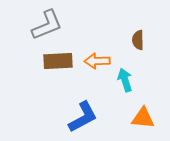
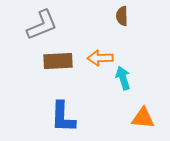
gray L-shape: moved 5 px left
brown semicircle: moved 16 px left, 24 px up
orange arrow: moved 3 px right, 3 px up
cyan arrow: moved 2 px left, 2 px up
blue L-shape: moved 20 px left; rotated 120 degrees clockwise
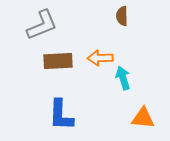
blue L-shape: moved 2 px left, 2 px up
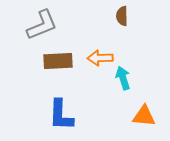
orange triangle: moved 1 px right, 2 px up
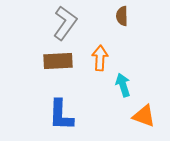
gray L-shape: moved 23 px right, 2 px up; rotated 32 degrees counterclockwise
orange arrow: rotated 95 degrees clockwise
cyan arrow: moved 7 px down
orange triangle: rotated 15 degrees clockwise
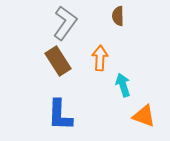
brown semicircle: moved 4 px left
brown rectangle: rotated 60 degrees clockwise
blue L-shape: moved 1 px left
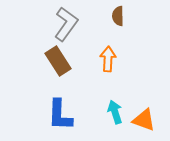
gray L-shape: moved 1 px right, 1 px down
orange arrow: moved 8 px right, 1 px down
cyan arrow: moved 8 px left, 27 px down
orange triangle: moved 4 px down
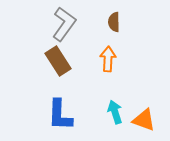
brown semicircle: moved 4 px left, 6 px down
gray L-shape: moved 2 px left
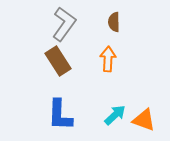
cyan arrow: moved 3 px down; rotated 65 degrees clockwise
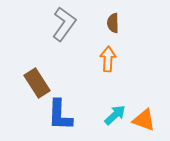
brown semicircle: moved 1 px left, 1 px down
brown rectangle: moved 21 px left, 22 px down
